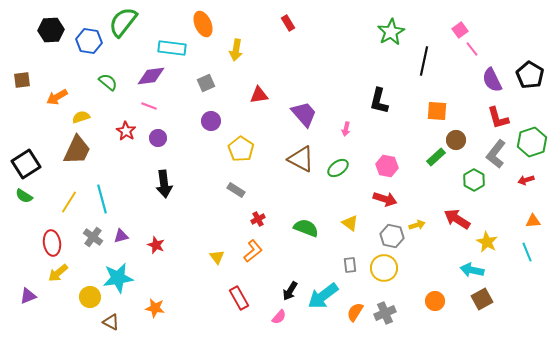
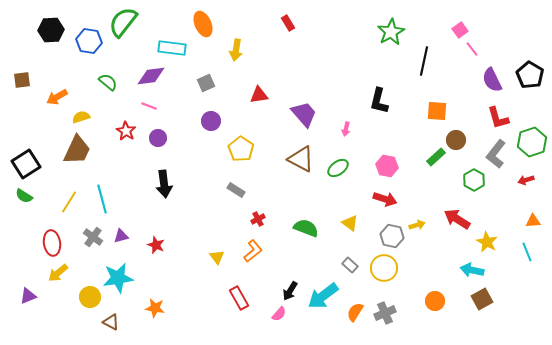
gray rectangle at (350, 265): rotated 42 degrees counterclockwise
pink semicircle at (279, 317): moved 3 px up
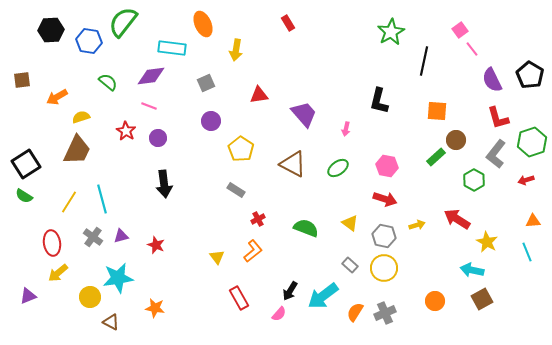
brown triangle at (301, 159): moved 8 px left, 5 px down
gray hexagon at (392, 236): moved 8 px left
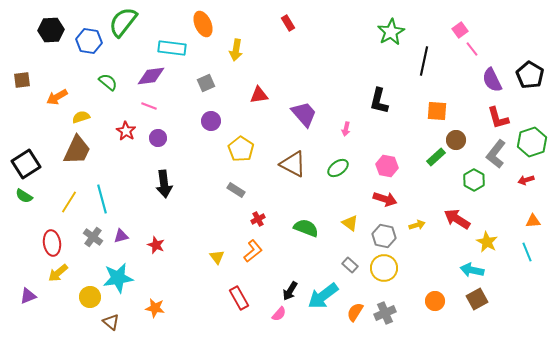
brown square at (482, 299): moved 5 px left
brown triangle at (111, 322): rotated 12 degrees clockwise
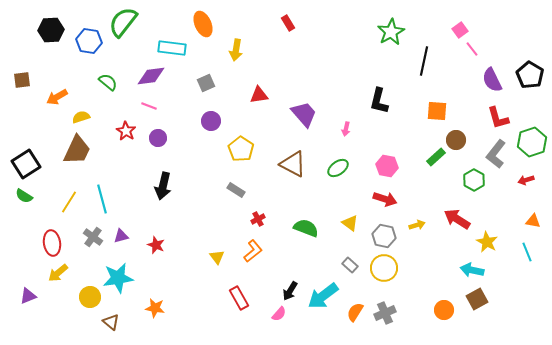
black arrow at (164, 184): moved 1 px left, 2 px down; rotated 20 degrees clockwise
orange triangle at (533, 221): rotated 14 degrees clockwise
orange circle at (435, 301): moved 9 px right, 9 px down
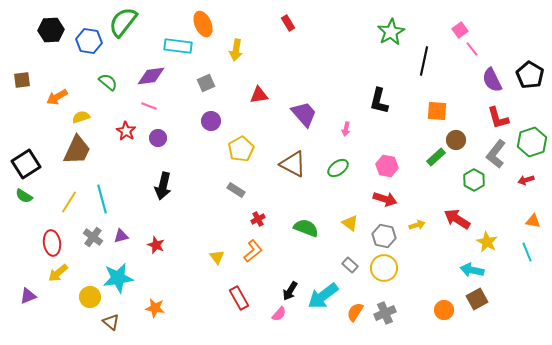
cyan rectangle at (172, 48): moved 6 px right, 2 px up
yellow pentagon at (241, 149): rotated 10 degrees clockwise
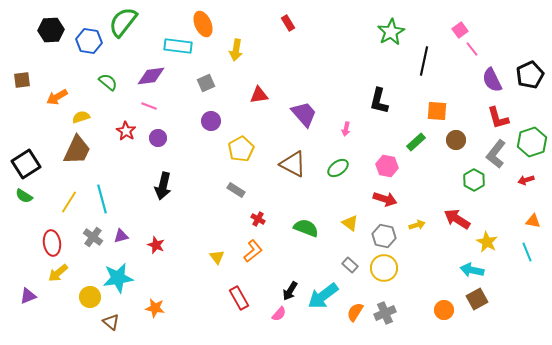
black pentagon at (530, 75): rotated 16 degrees clockwise
green rectangle at (436, 157): moved 20 px left, 15 px up
red cross at (258, 219): rotated 32 degrees counterclockwise
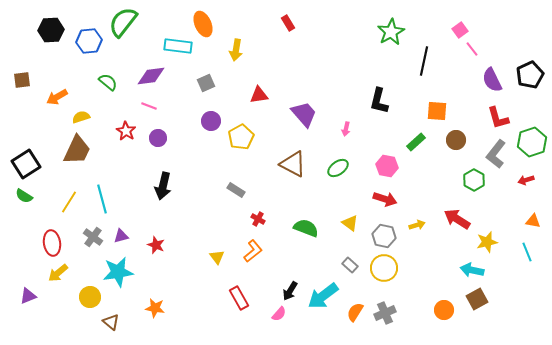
blue hexagon at (89, 41): rotated 15 degrees counterclockwise
yellow pentagon at (241, 149): moved 12 px up
yellow star at (487, 242): rotated 30 degrees clockwise
cyan star at (118, 278): moved 6 px up
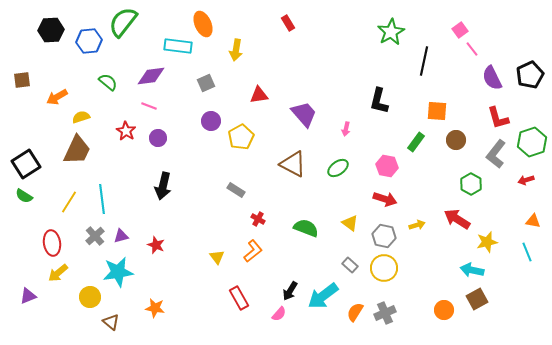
purple semicircle at (492, 80): moved 2 px up
green rectangle at (416, 142): rotated 12 degrees counterclockwise
green hexagon at (474, 180): moved 3 px left, 4 px down
cyan line at (102, 199): rotated 8 degrees clockwise
gray cross at (93, 237): moved 2 px right, 1 px up; rotated 12 degrees clockwise
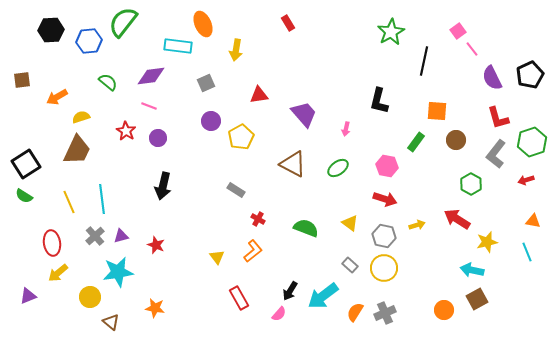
pink square at (460, 30): moved 2 px left, 1 px down
yellow line at (69, 202): rotated 55 degrees counterclockwise
